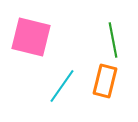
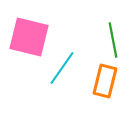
pink square: moved 2 px left
cyan line: moved 18 px up
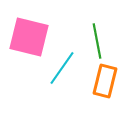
green line: moved 16 px left, 1 px down
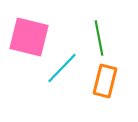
green line: moved 2 px right, 3 px up
cyan line: rotated 9 degrees clockwise
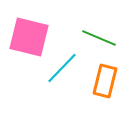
green line: rotated 56 degrees counterclockwise
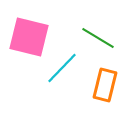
green line: moved 1 px left; rotated 8 degrees clockwise
orange rectangle: moved 4 px down
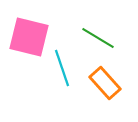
cyan line: rotated 63 degrees counterclockwise
orange rectangle: moved 2 px up; rotated 56 degrees counterclockwise
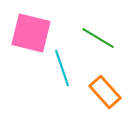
pink square: moved 2 px right, 4 px up
orange rectangle: moved 9 px down
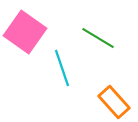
pink square: moved 6 px left, 1 px up; rotated 21 degrees clockwise
orange rectangle: moved 9 px right, 10 px down
